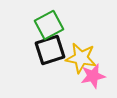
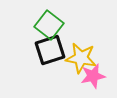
green square: rotated 24 degrees counterclockwise
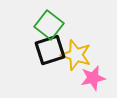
yellow star: moved 5 px left, 3 px up; rotated 8 degrees clockwise
pink star: moved 2 px down
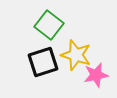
black square: moved 7 px left, 12 px down
pink star: moved 3 px right, 3 px up
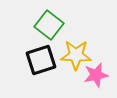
yellow star: rotated 16 degrees counterclockwise
black square: moved 2 px left, 2 px up
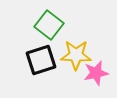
pink star: moved 2 px up
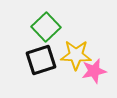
green square: moved 3 px left, 2 px down; rotated 8 degrees clockwise
pink star: moved 2 px left, 2 px up
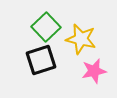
yellow star: moved 5 px right, 16 px up; rotated 12 degrees clockwise
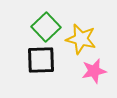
black square: rotated 16 degrees clockwise
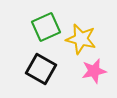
green square: rotated 20 degrees clockwise
black square: moved 9 px down; rotated 32 degrees clockwise
